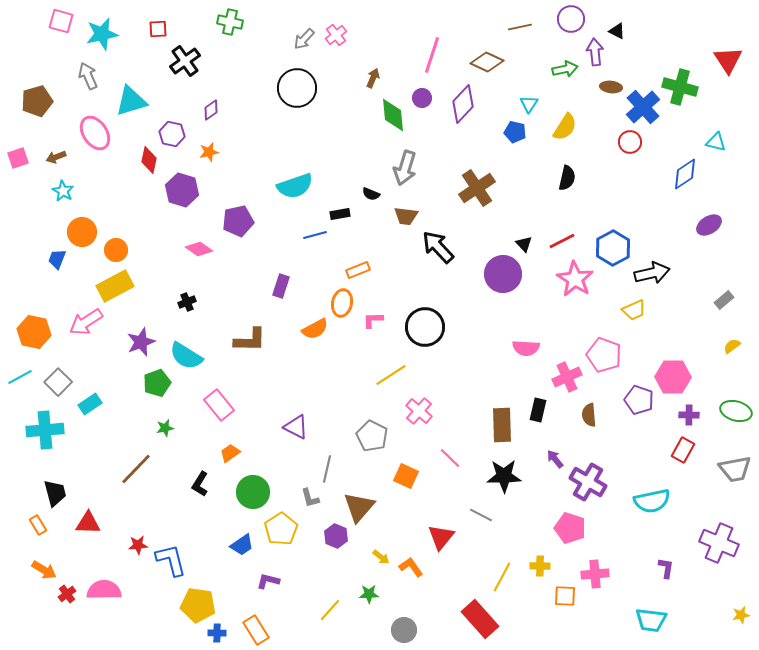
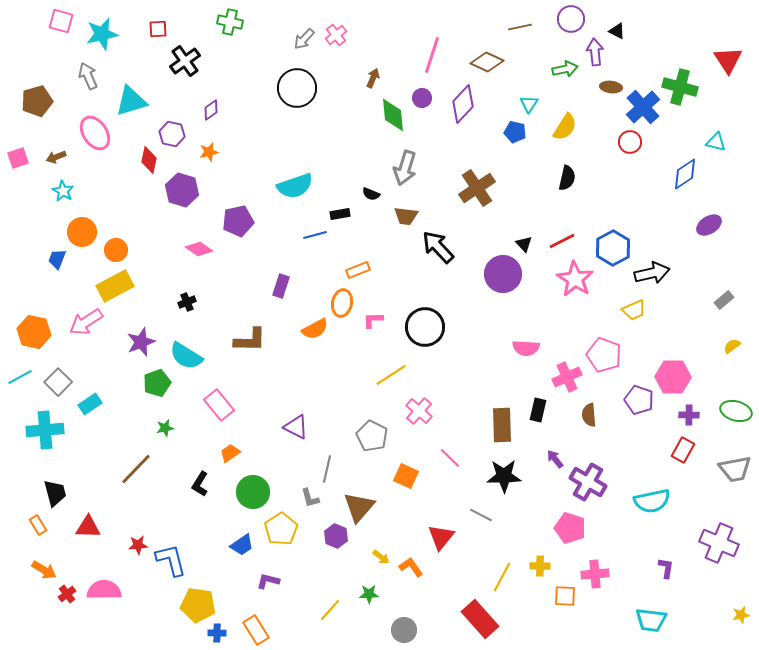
red triangle at (88, 523): moved 4 px down
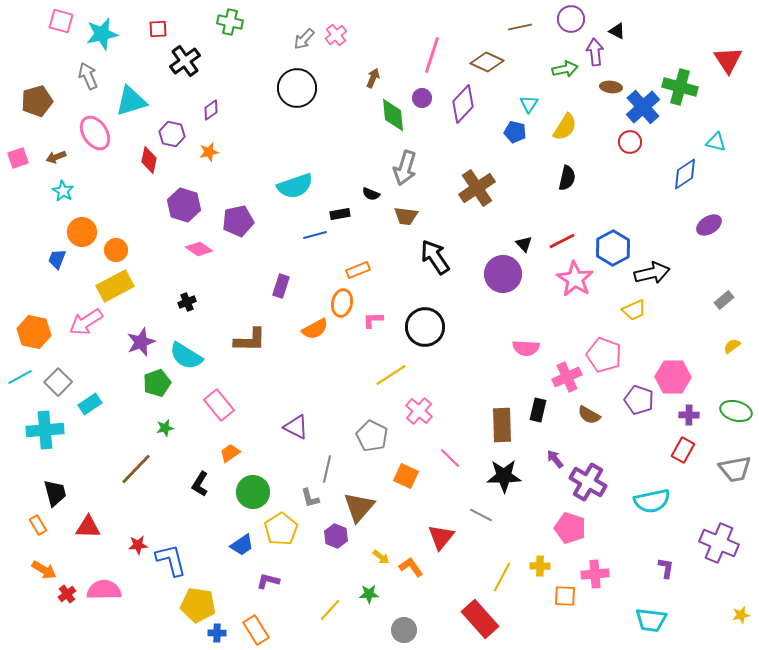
purple hexagon at (182, 190): moved 2 px right, 15 px down
black arrow at (438, 247): moved 3 px left, 10 px down; rotated 9 degrees clockwise
brown semicircle at (589, 415): rotated 55 degrees counterclockwise
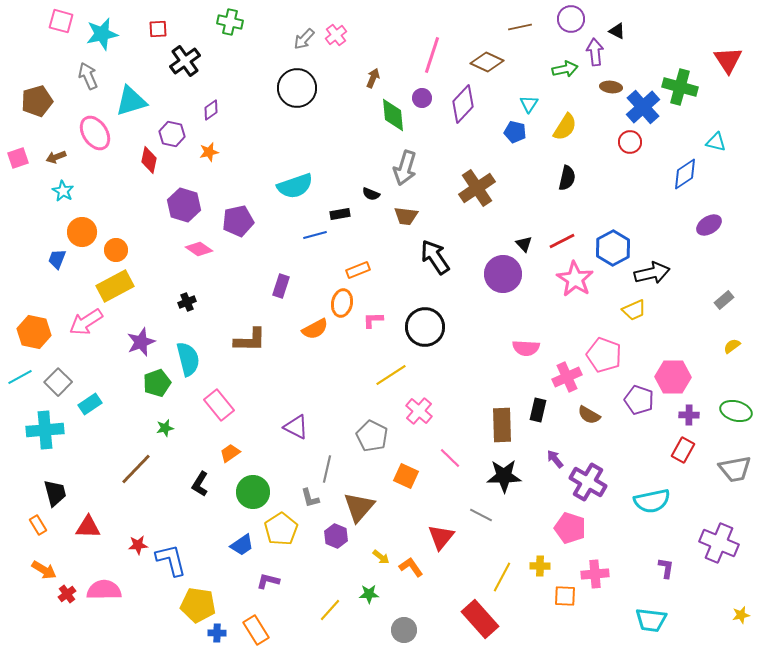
cyan semicircle at (186, 356): moved 2 px right, 3 px down; rotated 136 degrees counterclockwise
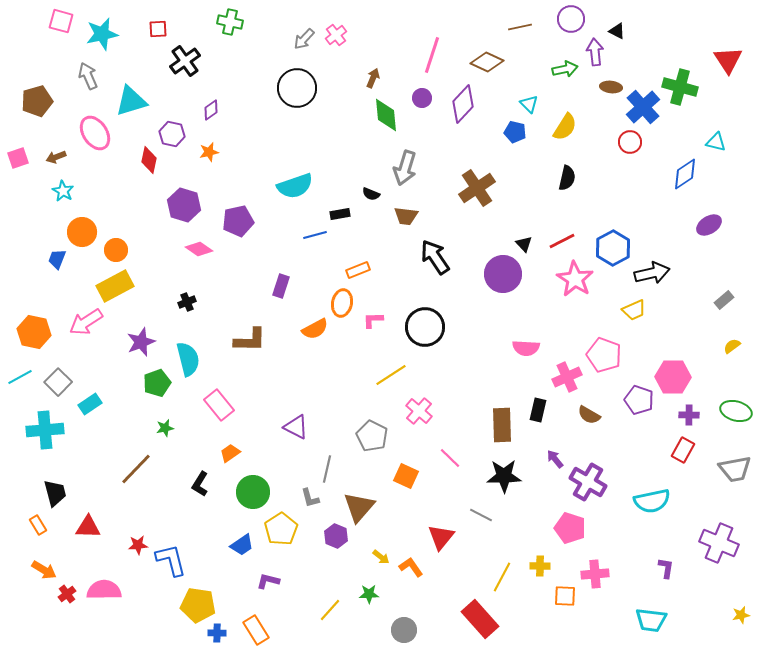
cyan triangle at (529, 104): rotated 18 degrees counterclockwise
green diamond at (393, 115): moved 7 px left
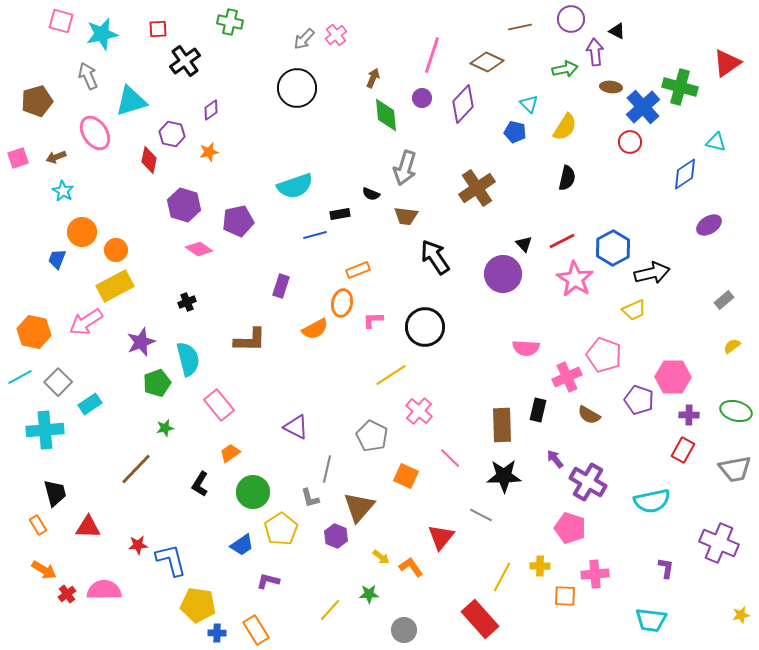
red triangle at (728, 60): moved 1 px left, 3 px down; rotated 28 degrees clockwise
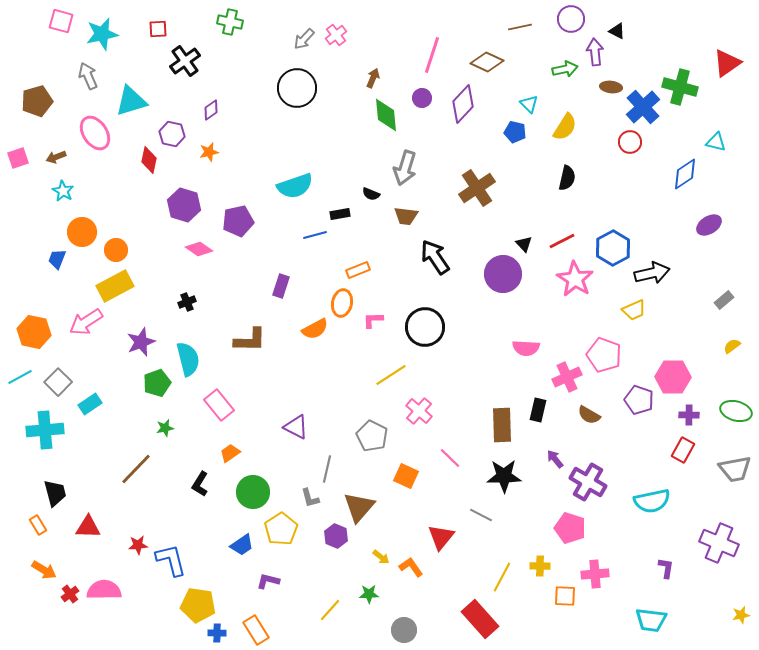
red cross at (67, 594): moved 3 px right
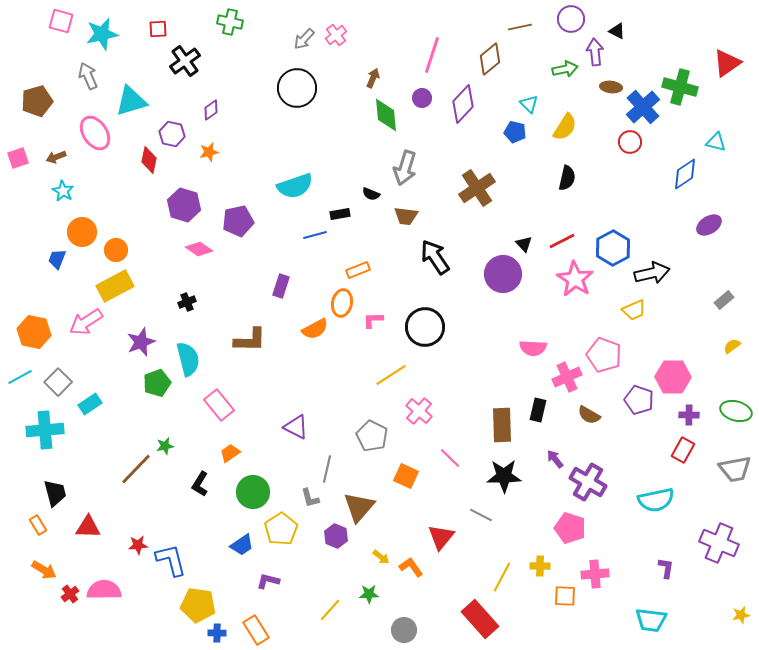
brown diamond at (487, 62): moved 3 px right, 3 px up; rotated 64 degrees counterclockwise
pink semicircle at (526, 348): moved 7 px right
green star at (165, 428): moved 18 px down
cyan semicircle at (652, 501): moved 4 px right, 1 px up
